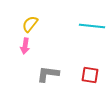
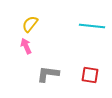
pink arrow: moved 1 px right; rotated 147 degrees clockwise
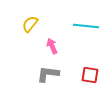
cyan line: moved 6 px left
pink arrow: moved 26 px right
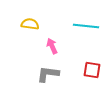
yellow semicircle: rotated 60 degrees clockwise
red square: moved 2 px right, 5 px up
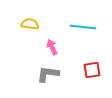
cyan line: moved 3 px left, 1 px down
pink arrow: moved 1 px down
red square: rotated 18 degrees counterclockwise
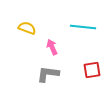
yellow semicircle: moved 3 px left, 4 px down; rotated 12 degrees clockwise
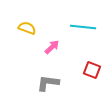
pink arrow: rotated 70 degrees clockwise
red square: rotated 30 degrees clockwise
gray L-shape: moved 9 px down
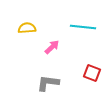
yellow semicircle: rotated 24 degrees counterclockwise
red square: moved 3 px down
